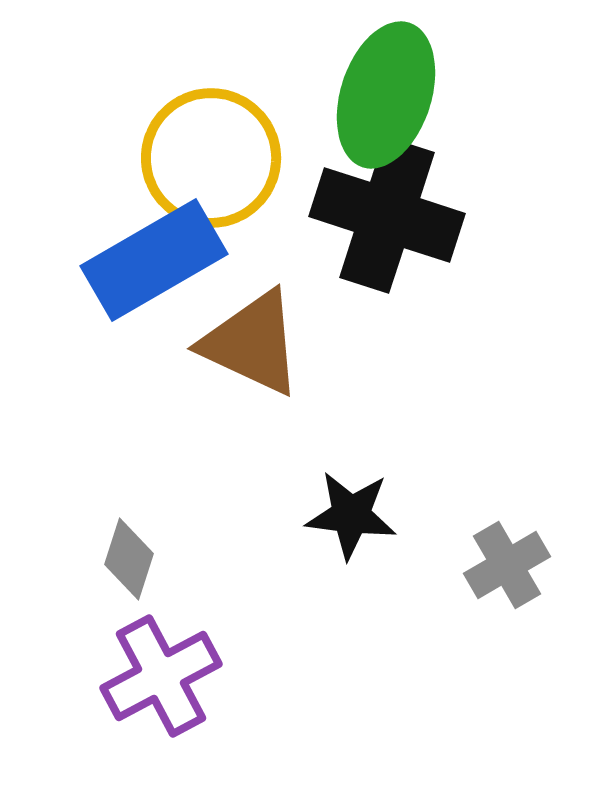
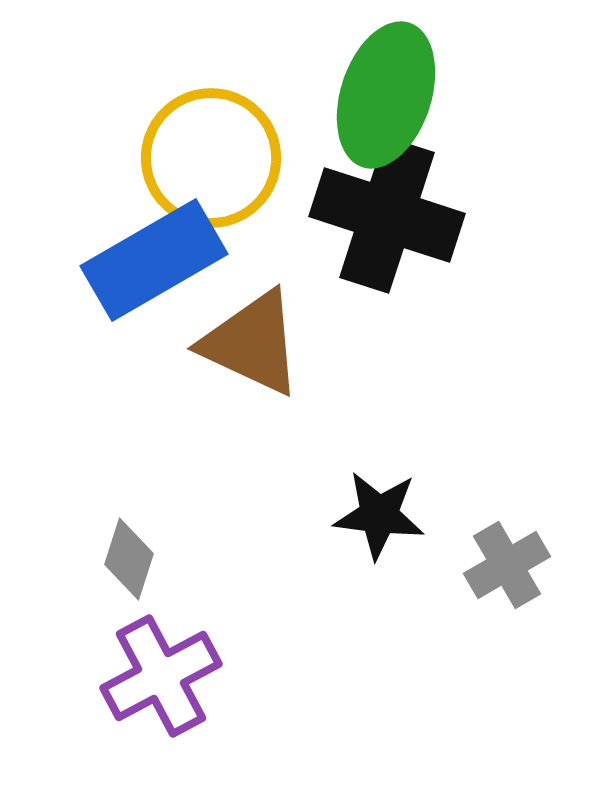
black star: moved 28 px right
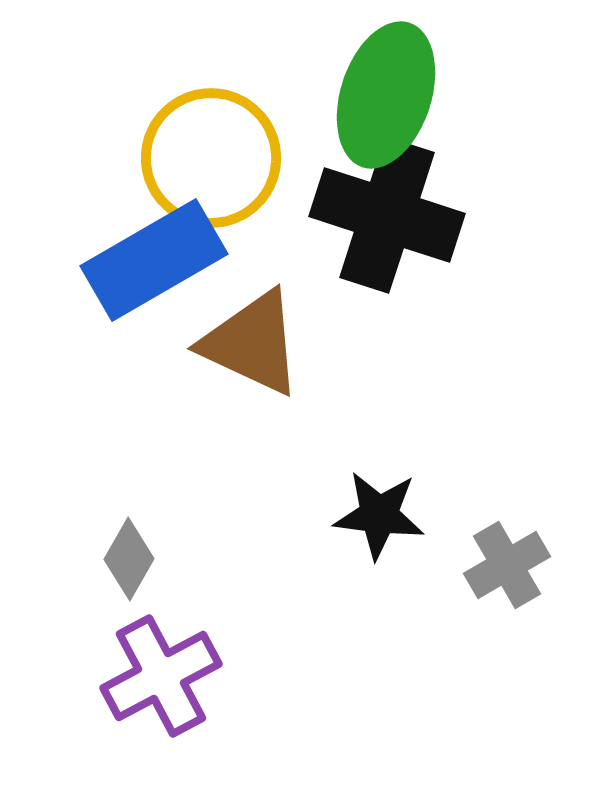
gray diamond: rotated 12 degrees clockwise
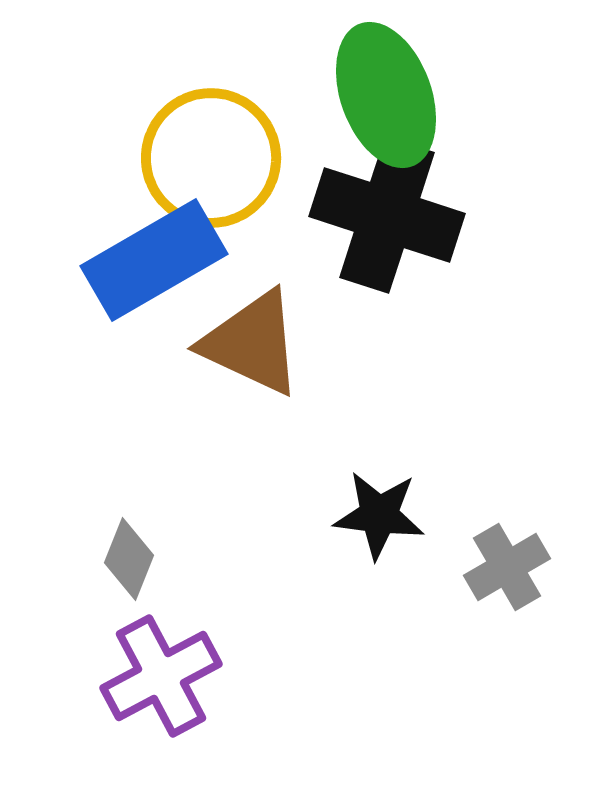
green ellipse: rotated 38 degrees counterclockwise
gray diamond: rotated 8 degrees counterclockwise
gray cross: moved 2 px down
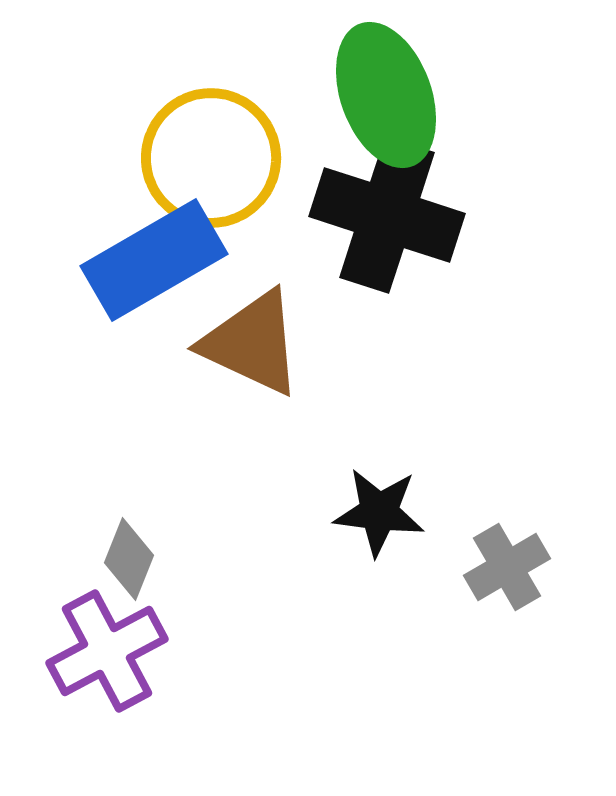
black star: moved 3 px up
purple cross: moved 54 px left, 25 px up
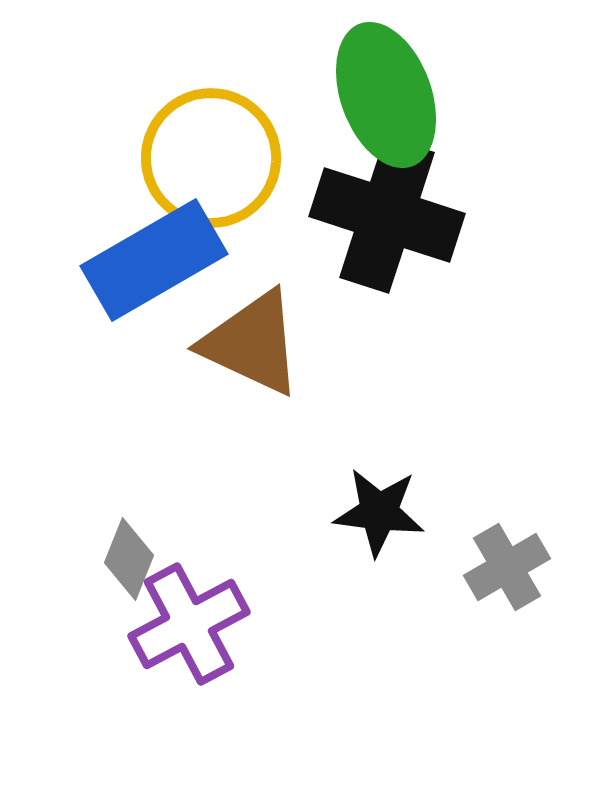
purple cross: moved 82 px right, 27 px up
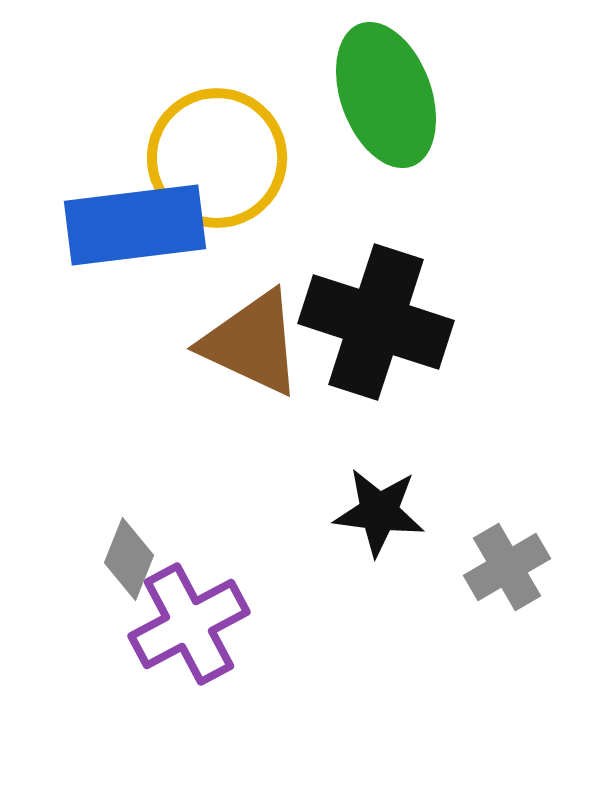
yellow circle: moved 6 px right
black cross: moved 11 px left, 107 px down
blue rectangle: moved 19 px left, 35 px up; rotated 23 degrees clockwise
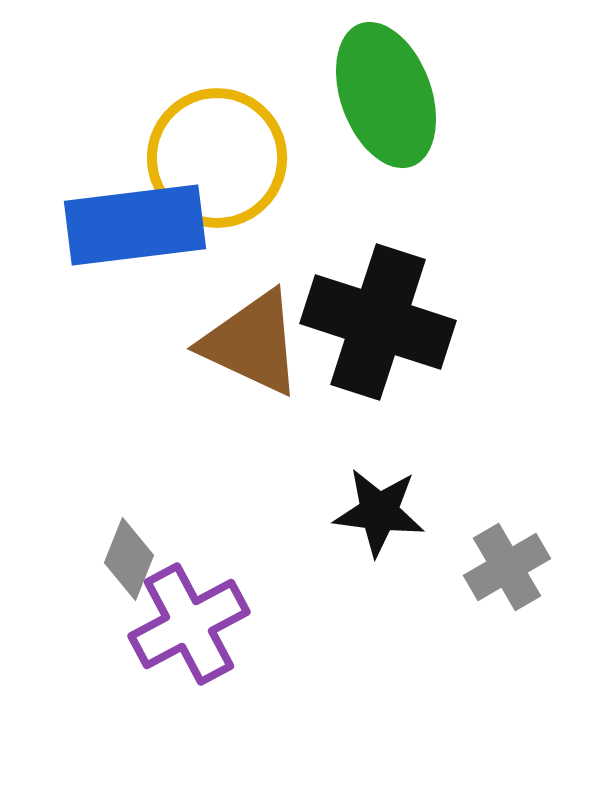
black cross: moved 2 px right
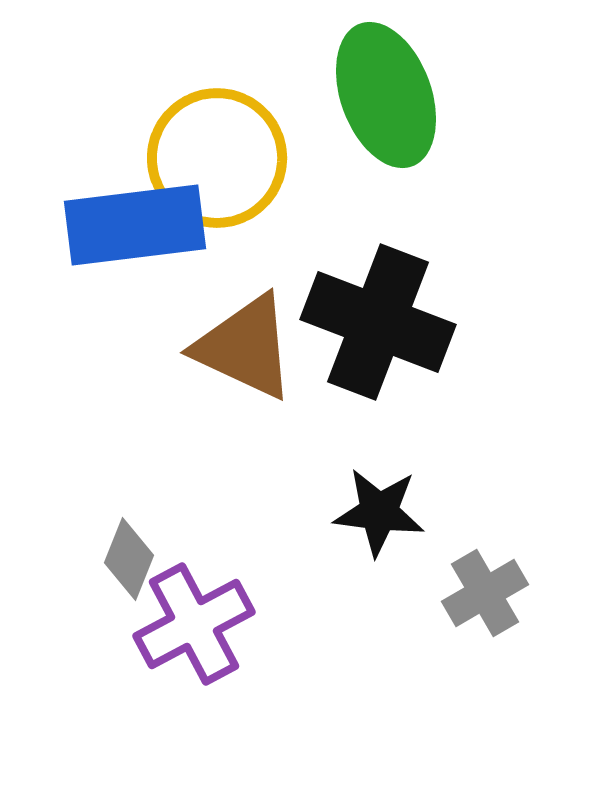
black cross: rotated 3 degrees clockwise
brown triangle: moved 7 px left, 4 px down
gray cross: moved 22 px left, 26 px down
purple cross: moved 5 px right
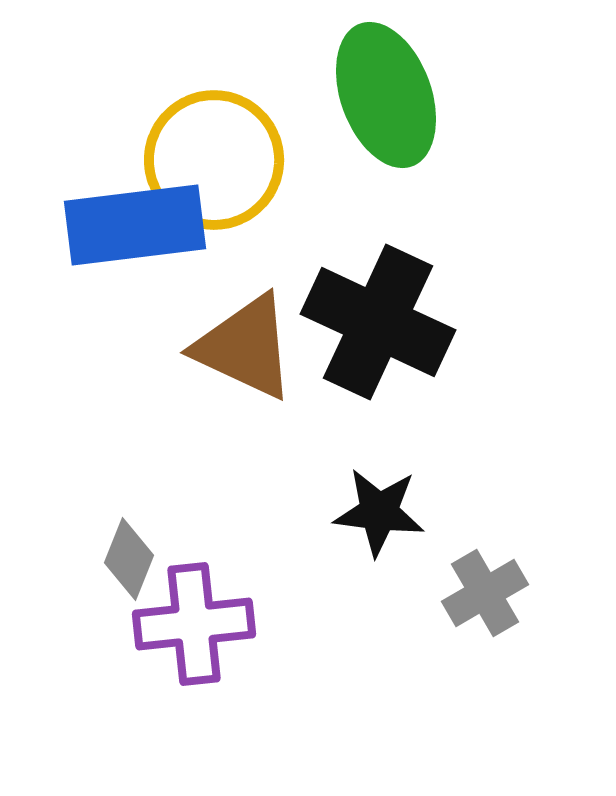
yellow circle: moved 3 px left, 2 px down
black cross: rotated 4 degrees clockwise
purple cross: rotated 22 degrees clockwise
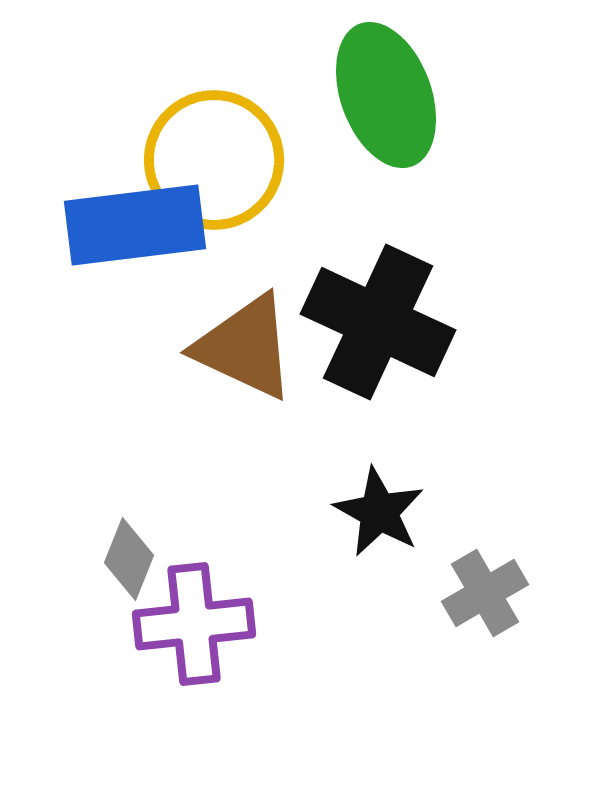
black star: rotated 22 degrees clockwise
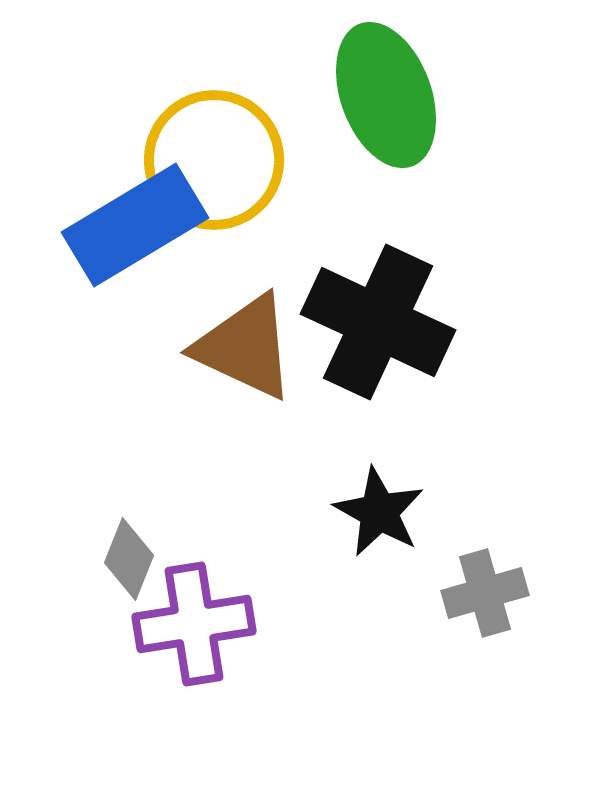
blue rectangle: rotated 24 degrees counterclockwise
gray cross: rotated 14 degrees clockwise
purple cross: rotated 3 degrees counterclockwise
